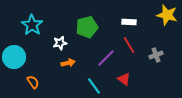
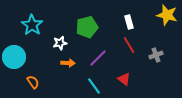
white rectangle: rotated 72 degrees clockwise
purple line: moved 8 px left
orange arrow: rotated 16 degrees clockwise
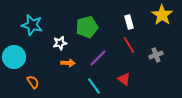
yellow star: moved 5 px left; rotated 20 degrees clockwise
cyan star: rotated 20 degrees counterclockwise
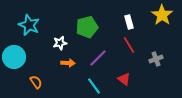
cyan star: moved 3 px left; rotated 10 degrees clockwise
gray cross: moved 4 px down
orange semicircle: moved 3 px right
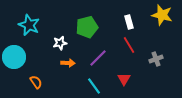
yellow star: rotated 20 degrees counterclockwise
red triangle: rotated 24 degrees clockwise
